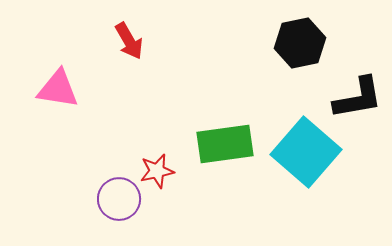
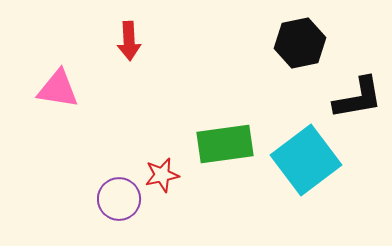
red arrow: rotated 27 degrees clockwise
cyan square: moved 8 px down; rotated 12 degrees clockwise
red star: moved 5 px right, 4 px down
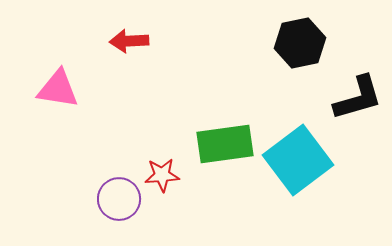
red arrow: rotated 90 degrees clockwise
black L-shape: rotated 6 degrees counterclockwise
cyan square: moved 8 px left
red star: rotated 8 degrees clockwise
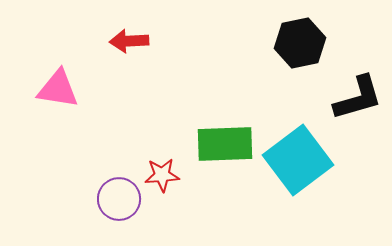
green rectangle: rotated 6 degrees clockwise
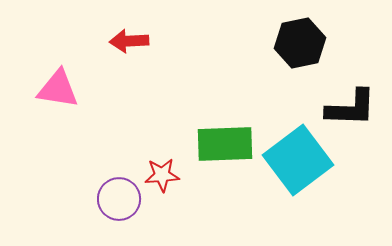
black L-shape: moved 7 px left, 10 px down; rotated 18 degrees clockwise
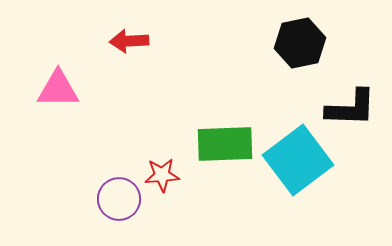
pink triangle: rotated 9 degrees counterclockwise
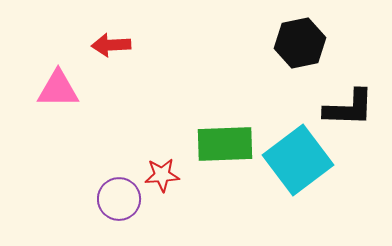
red arrow: moved 18 px left, 4 px down
black L-shape: moved 2 px left
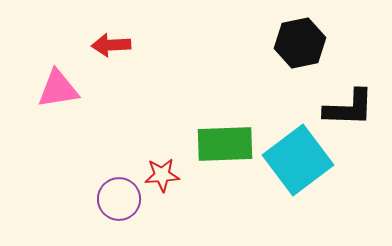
pink triangle: rotated 9 degrees counterclockwise
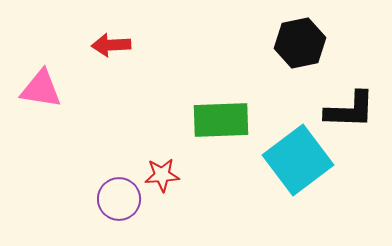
pink triangle: moved 17 px left; rotated 18 degrees clockwise
black L-shape: moved 1 px right, 2 px down
green rectangle: moved 4 px left, 24 px up
